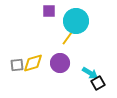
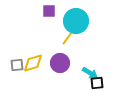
black square: moved 1 px left; rotated 24 degrees clockwise
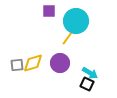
black square: moved 10 px left, 1 px down; rotated 32 degrees clockwise
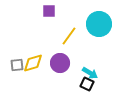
cyan circle: moved 23 px right, 3 px down
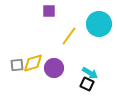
purple circle: moved 6 px left, 5 px down
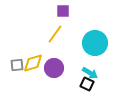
purple square: moved 14 px right
cyan circle: moved 4 px left, 19 px down
yellow line: moved 14 px left, 2 px up
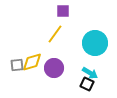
yellow diamond: moved 1 px left, 1 px up
